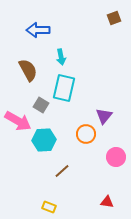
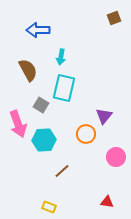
cyan arrow: rotated 21 degrees clockwise
pink arrow: moved 3 px down; rotated 40 degrees clockwise
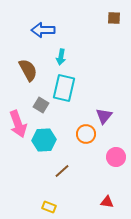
brown square: rotated 24 degrees clockwise
blue arrow: moved 5 px right
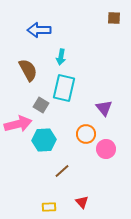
blue arrow: moved 4 px left
purple triangle: moved 8 px up; rotated 18 degrees counterclockwise
pink arrow: rotated 84 degrees counterclockwise
pink circle: moved 10 px left, 8 px up
red triangle: moved 25 px left; rotated 40 degrees clockwise
yellow rectangle: rotated 24 degrees counterclockwise
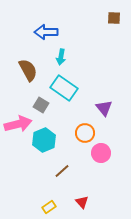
blue arrow: moved 7 px right, 2 px down
cyan rectangle: rotated 68 degrees counterclockwise
orange circle: moved 1 px left, 1 px up
cyan hexagon: rotated 20 degrees counterclockwise
pink circle: moved 5 px left, 4 px down
yellow rectangle: rotated 32 degrees counterclockwise
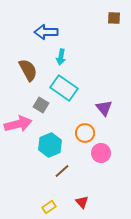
cyan hexagon: moved 6 px right, 5 px down
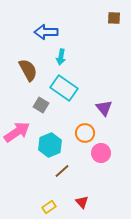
pink arrow: moved 1 px left, 8 px down; rotated 20 degrees counterclockwise
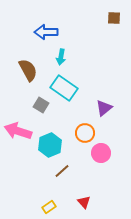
purple triangle: rotated 30 degrees clockwise
pink arrow: moved 1 px right, 1 px up; rotated 128 degrees counterclockwise
red triangle: moved 2 px right
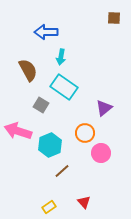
cyan rectangle: moved 1 px up
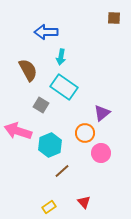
purple triangle: moved 2 px left, 5 px down
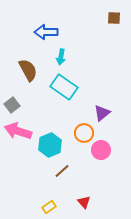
gray square: moved 29 px left; rotated 21 degrees clockwise
orange circle: moved 1 px left
pink circle: moved 3 px up
